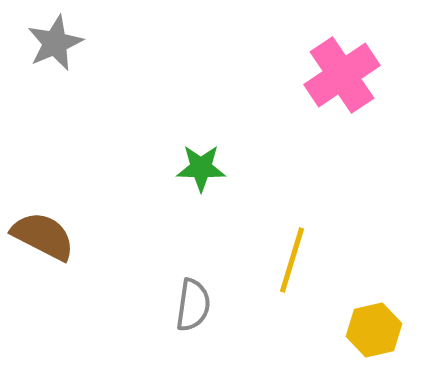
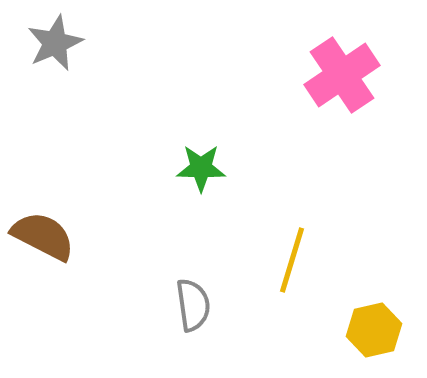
gray semicircle: rotated 16 degrees counterclockwise
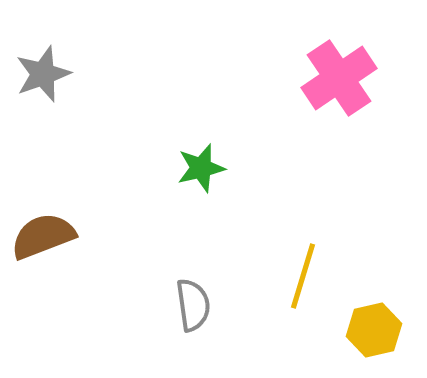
gray star: moved 12 px left, 31 px down; rotated 4 degrees clockwise
pink cross: moved 3 px left, 3 px down
green star: rotated 15 degrees counterclockwise
brown semicircle: rotated 48 degrees counterclockwise
yellow line: moved 11 px right, 16 px down
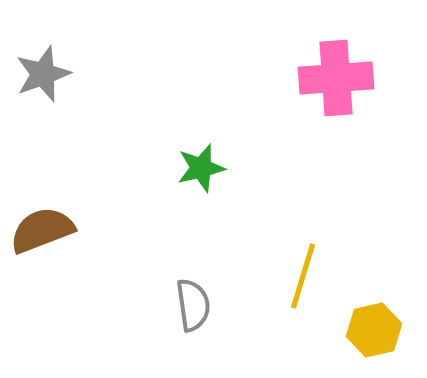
pink cross: moved 3 px left; rotated 30 degrees clockwise
brown semicircle: moved 1 px left, 6 px up
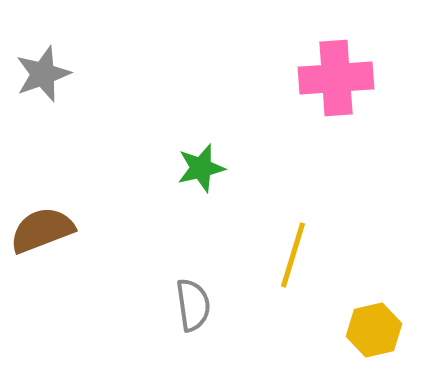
yellow line: moved 10 px left, 21 px up
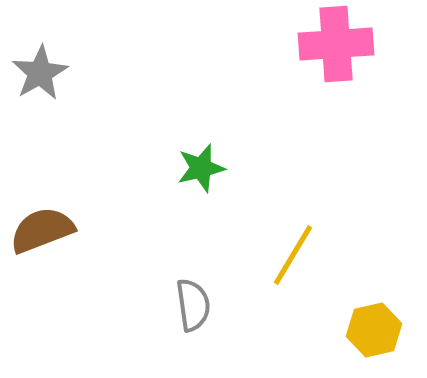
gray star: moved 3 px left, 1 px up; rotated 10 degrees counterclockwise
pink cross: moved 34 px up
yellow line: rotated 14 degrees clockwise
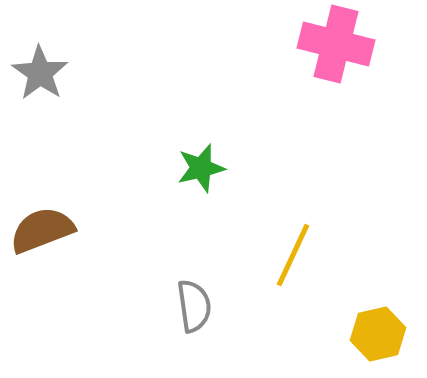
pink cross: rotated 18 degrees clockwise
gray star: rotated 8 degrees counterclockwise
yellow line: rotated 6 degrees counterclockwise
gray semicircle: moved 1 px right, 1 px down
yellow hexagon: moved 4 px right, 4 px down
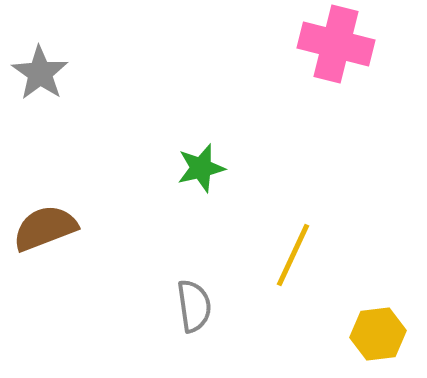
brown semicircle: moved 3 px right, 2 px up
yellow hexagon: rotated 6 degrees clockwise
